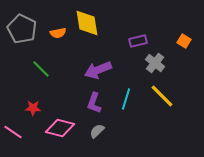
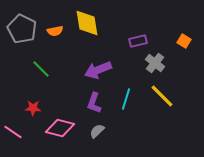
orange semicircle: moved 3 px left, 2 px up
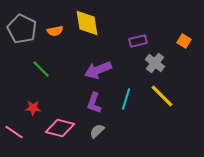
pink line: moved 1 px right
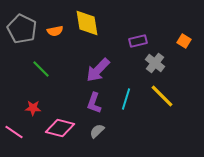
purple arrow: rotated 24 degrees counterclockwise
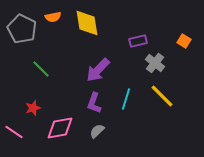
orange semicircle: moved 2 px left, 14 px up
red star: rotated 21 degrees counterclockwise
pink diamond: rotated 24 degrees counterclockwise
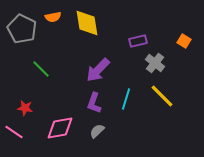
red star: moved 8 px left; rotated 28 degrees clockwise
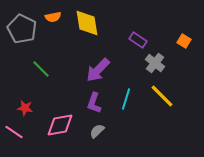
purple rectangle: moved 1 px up; rotated 48 degrees clockwise
pink diamond: moved 3 px up
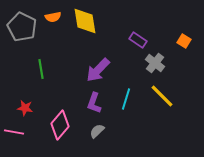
yellow diamond: moved 2 px left, 2 px up
gray pentagon: moved 2 px up
green line: rotated 36 degrees clockwise
pink diamond: rotated 40 degrees counterclockwise
pink line: rotated 24 degrees counterclockwise
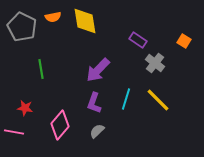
yellow line: moved 4 px left, 4 px down
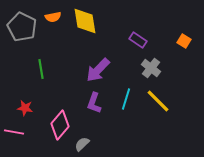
gray cross: moved 4 px left, 5 px down
yellow line: moved 1 px down
gray semicircle: moved 15 px left, 13 px down
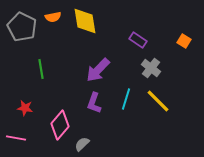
pink line: moved 2 px right, 6 px down
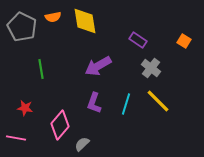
purple arrow: moved 4 px up; rotated 16 degrees clockwise
cyan line: moved 5 px down
